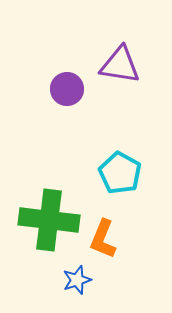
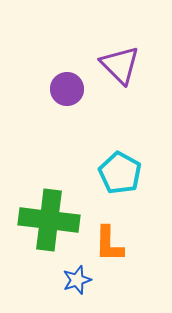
purple triangle: rotated 36 degrees clockwise
orange L-shape: moved 6 px right, 5 px down; rotated 21 degrees counterclockwise
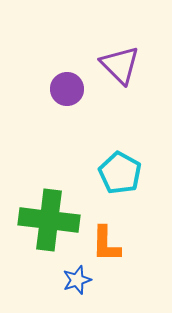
orange L-shape: moved 3 px left
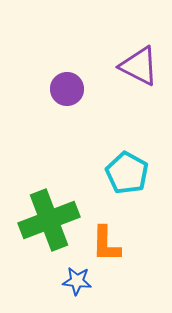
purple triangle: moved 19 px right, 1 px down; rotated 18 degrees counterclockwise
cyan pentagon: moved 7 px right
green cross: rotated 28 degrees counterclockwise
blue star: moved 1 px down; rotated 24 degrees clockwise
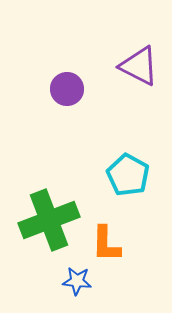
cyan pentagon: moved 1 px right, 2 px down
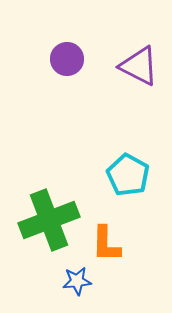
purple circle: moved 30 px up
blue star: rotated 12 degrees counterclockwise
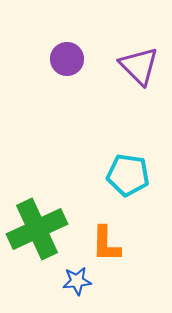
purple triangle: rotated 18 degrees clockwise
cyan pentagon: rotated 21 degrees counterclockwise
green cross: moved 12 px left, 9 px down; rotated 4 degrees counterclockwise
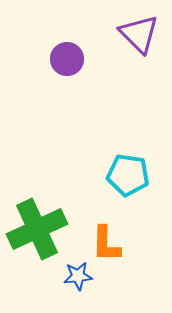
purple triangle: moved 32 px up
blue star: moved 1 px right, 5 px up
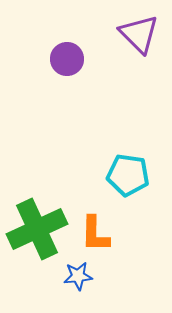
orange L-shape: moved 11 px left, 10 px up
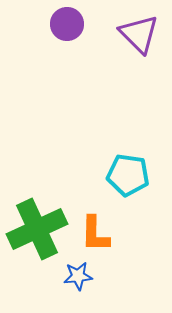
purple circle: moved 35 px up
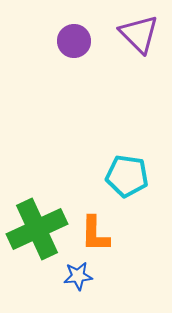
purple circle: moved 7 px right, 17 px down
cyan pentagon: moved 1 px left, 1 px down
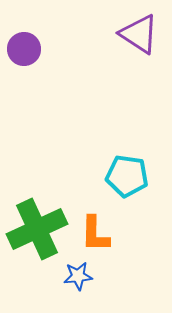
purple triangle: rotated 12 degrees counterclockwise
purple circle: moved 50 px left, 8 px down
